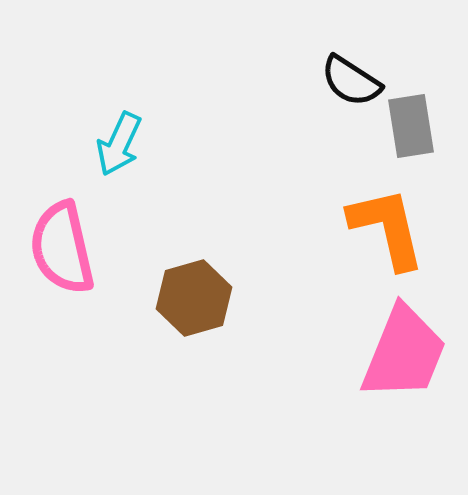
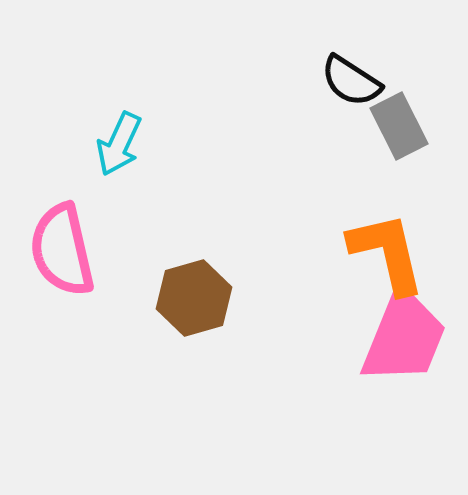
gray rectangle: moved 12 px left; rotated 18 degrees counterclockwise
orange L-shape: moved 25 px down
pink semicircle: moved 2 px down
pink trapezoid: moved 16 px up
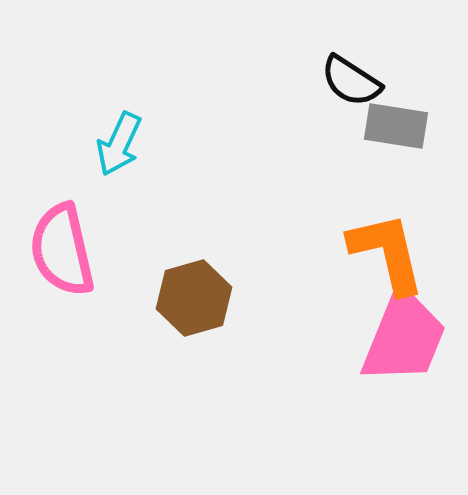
gray rectangle: moved 3 px left; rotated 54 degrees counterclockwise
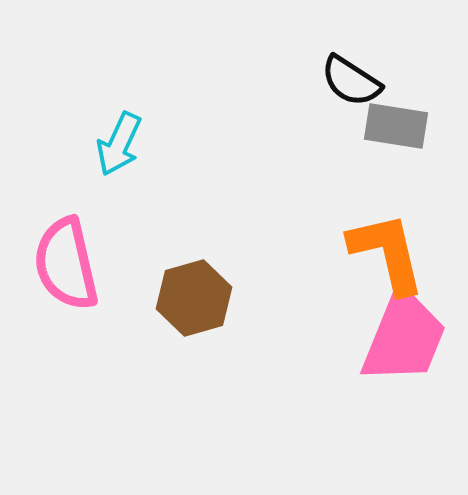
pink semicircle: moved 4 px right, 14 px down
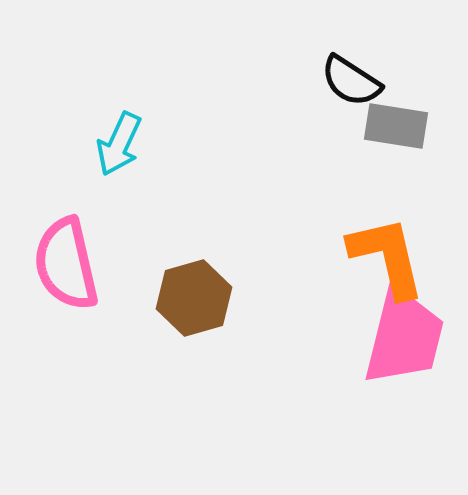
orange L-shape: moved 4 px down
pink trapezoid: rotated 8 degrees counterclockwise
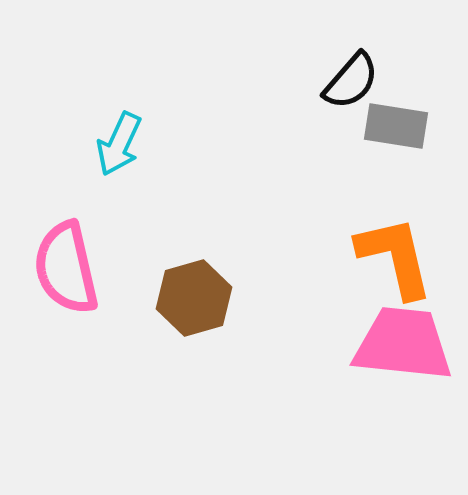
black semicircle: rotated 82 degrees counterclockwise
orange L-shape: moved 8 px right
pink semicircle: moved 4 px down
pink trapezoid: moved 1 px left, 7 px down; rotated 98 degrees counterclockwise
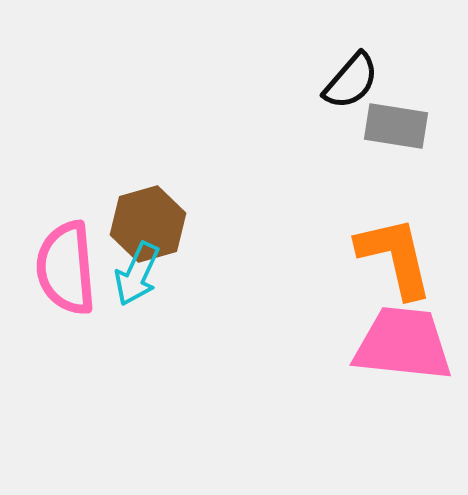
cyan arrow: moved 18 px right, 130 px down
pink semicircle: rotated 8 degrees clockwise
brown hexagon: moved 46 px left, 74 px up
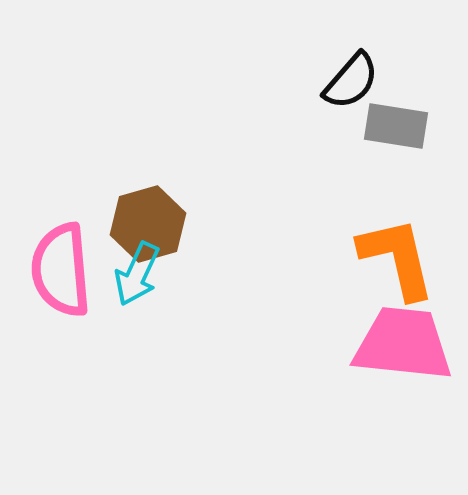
orange L-shape: moved 2 px right, 1 px down
pink semicircle: moved 5 px left, 2 px down
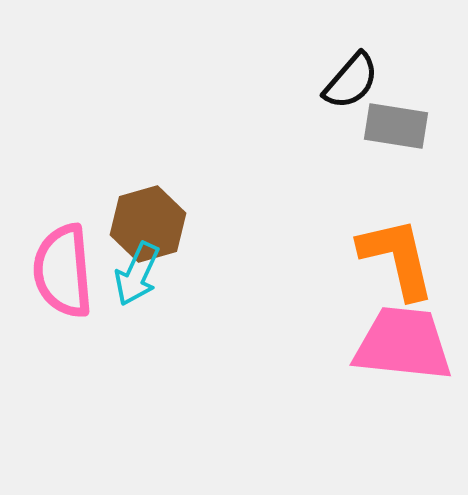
pink semicircle: moved 2 px right, 1 px down
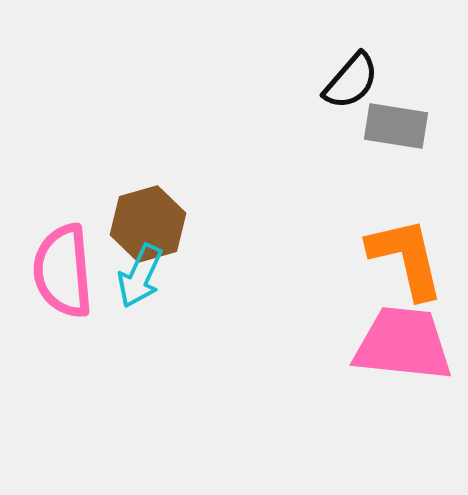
orange L-shape: moved 9 px right
cyan arrow: moved 3 px right, 2 px down
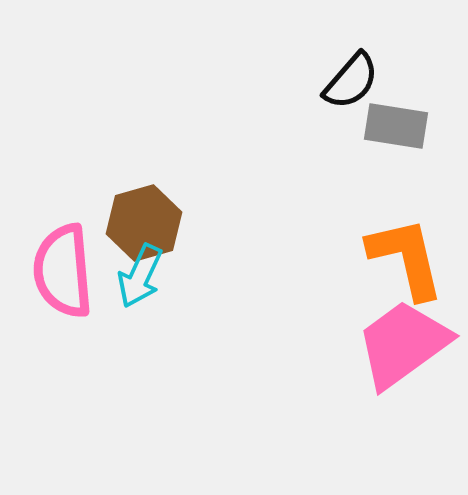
brown hexagon: moved 4 px left, 1 px up
pink trapezoid: rotated 42 degrees counterclockwise
